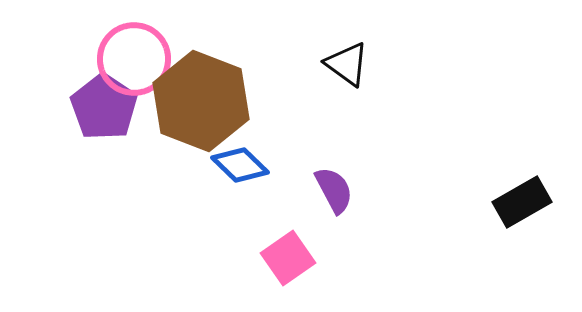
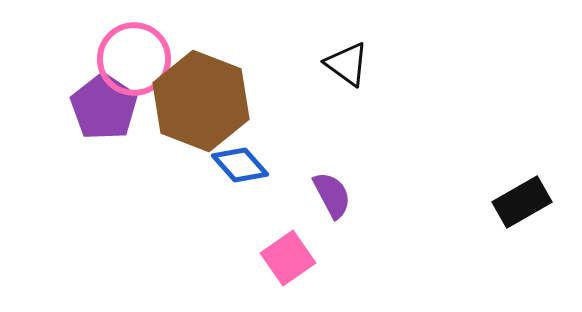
blue diamond: rotated 4 degrees clockwise
purple semicircle: moved 2 px left, 5 px down
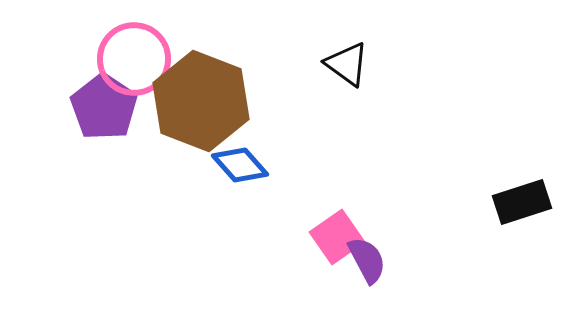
purple semicircle: moved 35 px right, 65 px down
black rectangle: rotated 12 degrees clockwise
pink square: moved 49 px right, 21 px up
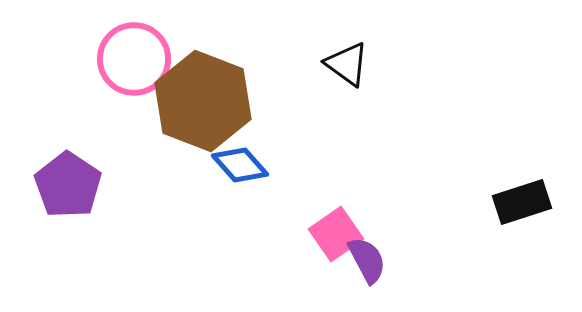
brown hexagon: moved 2 px right
purple pentagon: moved 36 px left, 78 px down
pink square: moved 1 px left, 3 px up
